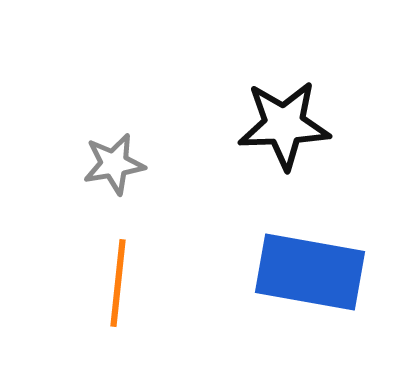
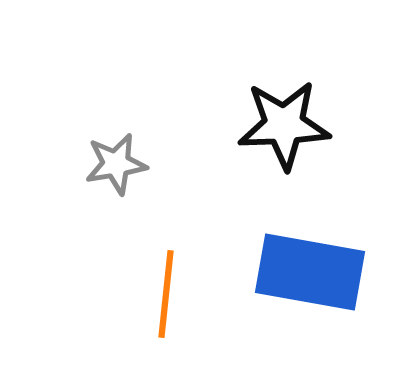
gray star: moved 2 px right
orange line: moved 48 px right, 11 px down
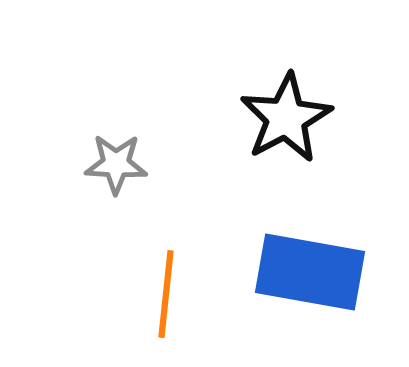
black star: moved 2 px right, 7 px up; rotated 26 degrees counterclockwise
gray star: rotated 12 degrees clockwise
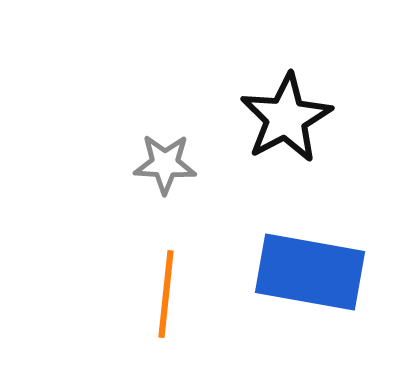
gray star: moved 49 px right
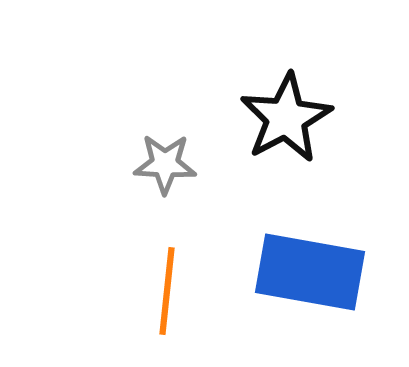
orange line: moved 1 px right, 3 px up
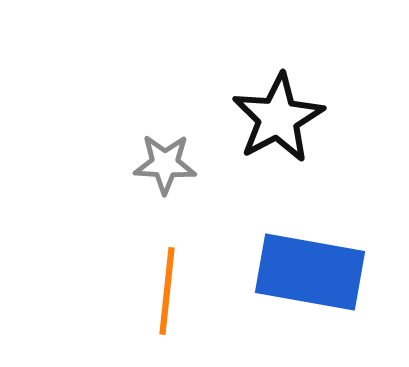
black star: moved 8 px left
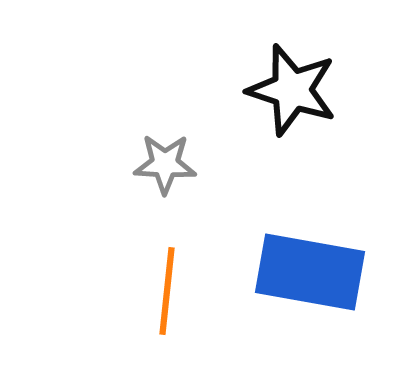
black star: moved 14 px right, 28 px up; rotated 26 degrees counterclockwise
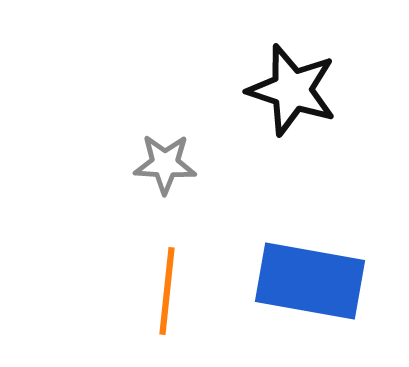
blue rectangle: moved 9 px down
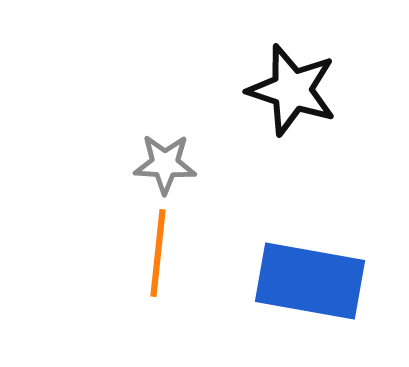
orange line: moved 9 px left, 38 px up
